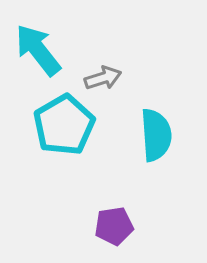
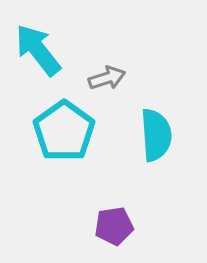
gray arrow: moved 4 px right
cyan pentagon: moved 6 px down; rotated 6 degrees counterclockwise
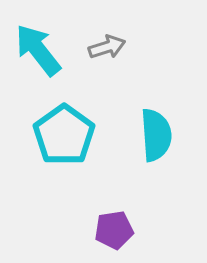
gray arrow: moved 31 px up
cyan pentagon: moved 4 px down
purple pentagon: moved 4 px down
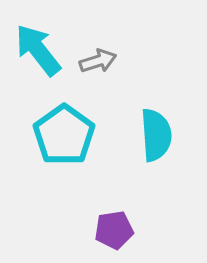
gray arrow: moved 9 px left, 14 px down
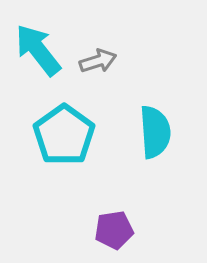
cyan semicircle: moved 1 px left, 3 px up
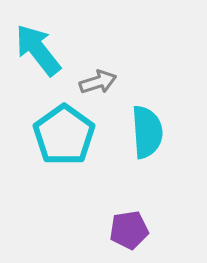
gray arrow: moved 21 px down
cyan semicircle: moved 8 px left
purple pentagon: moved 15 px right
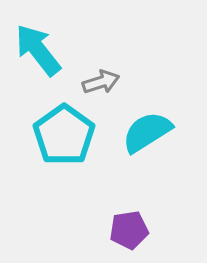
gray arrow: moved 3 px right
cyan semicircle: rotated 118 degrees counterclockwise
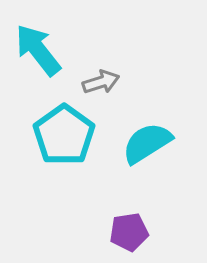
cyan semicircle: moved 11 px down
purple pentagon: moved 2 px down
